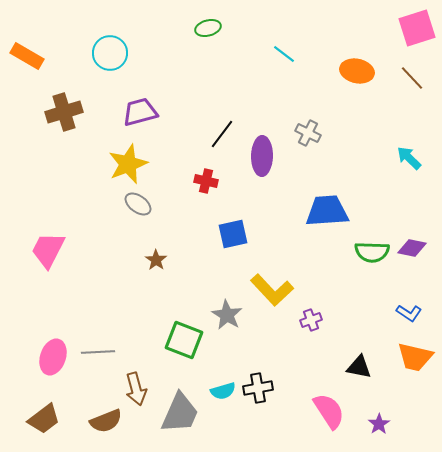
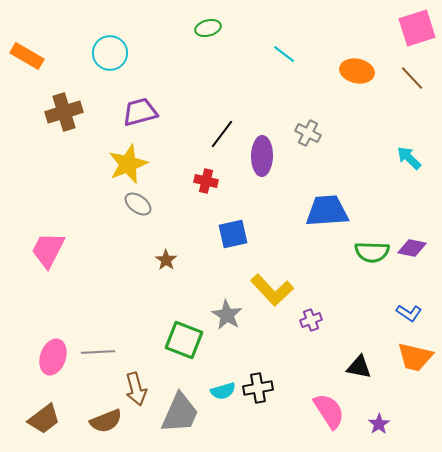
brown star: moved 10 px right
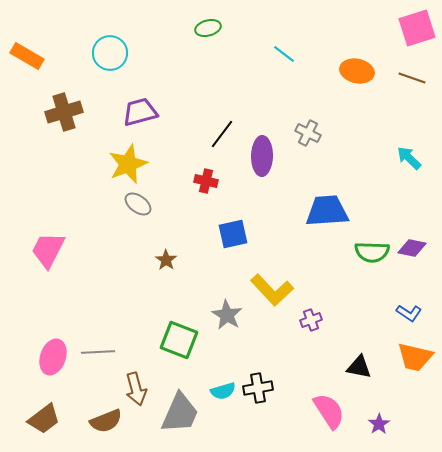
brown line: rotated 28 degrees counterclockwise
green square: moved 5 px left
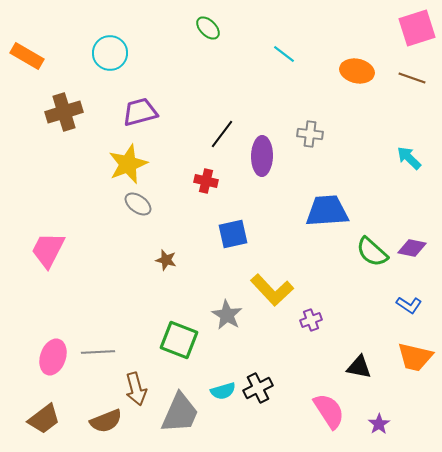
green ellipse: rotated 60 degrees clockwise
gray cross: moved 2 px right, 1 px down; rotated 20 degrees counterclockwise
green semicircle: rotated 40 degrees clockwise
brown star: rotated 20 degrees counterclockwise
blue L-shape: moved 8 px up
black cross: rotated 16 degrees counterclockwise
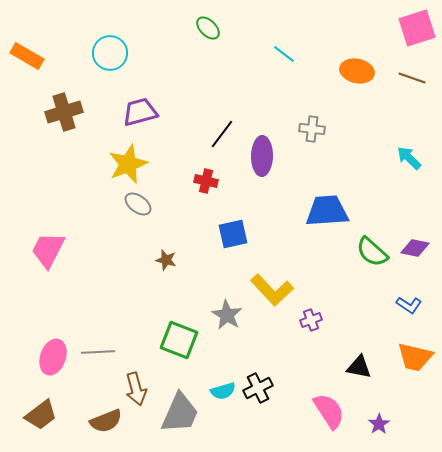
gray cross: moved 2 px right, 5 px up
purple diamond: moved 3 px right
brown trapezoid: moved 3 px left, 4 px up
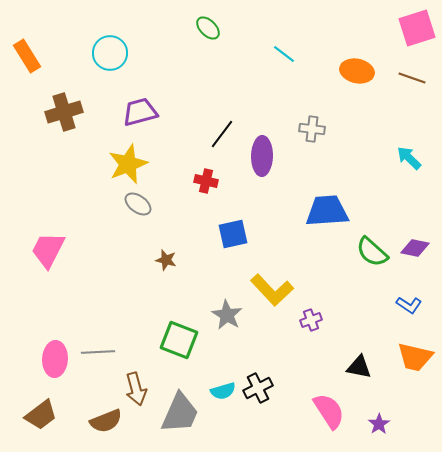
orange rectangle: rotated 28 degrees clockwise
pink ellipse: moved 2 px right, 2 px down; rotated 16 degrees counterclockwise
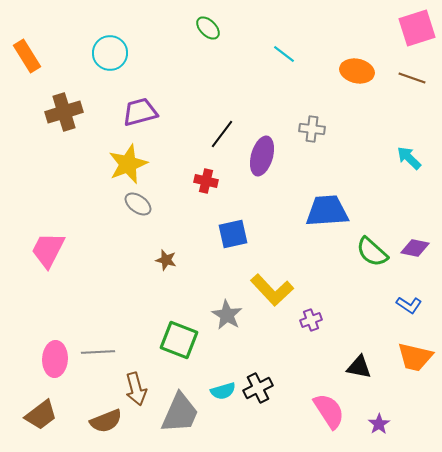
purple ellipse: rotated 15 degrees clockwise
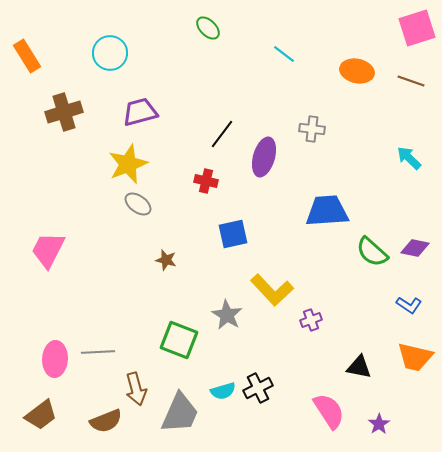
brown line: moved 1 px left, 3 px down
purple ellipse: moved 2 px right, 1 px down
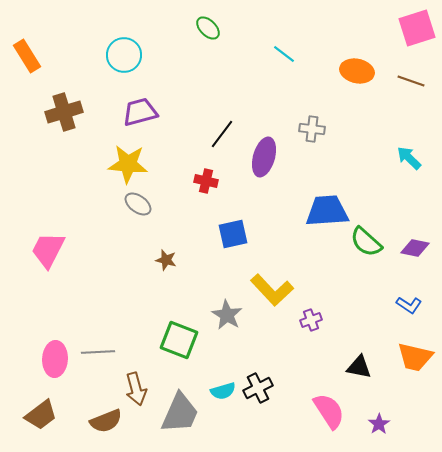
cyan circle: moved 14 px right, 2 px down
yellow star: rotated 27 degrees clockwise
green semicircle: moved 6 px left, 10 px up
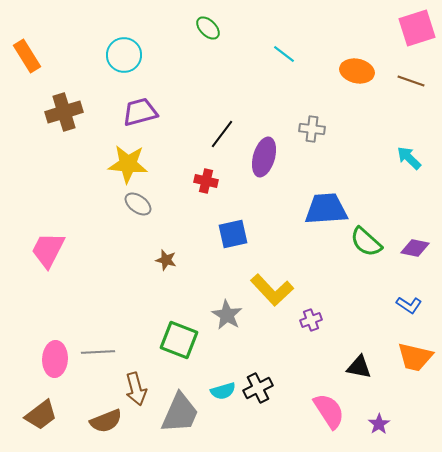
blue trapezoid: moved 1 px left, 2 px up
